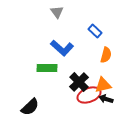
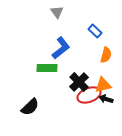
blue L-shape: moved 1 px left; rotated 80 degrees counterclockwise
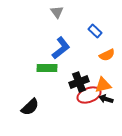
orange semicircle: moved 1 px right; rotated 49 degrees clockwise
black cross: rotated 24 degrees clockwise
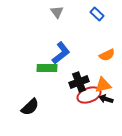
blue rectangle: moved 2 px right, 17 px up
blue L-shape: moved 5 px down
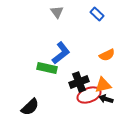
green rectangle: rotated 12 degrees clockwise
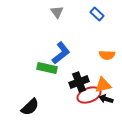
orange semicircle: rotated 28 degrees clockwise
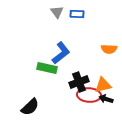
blue rectangle: moved 20 px left; rotated 40 degrees counterclockwise
orange semicircle: moved 2 px right, 6 px up
red ellipse: rotated 25 degrees clockwise
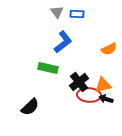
orange semicircle: rotated 28 degrees counterclockwise
blue L-shape: moved 2 px right, 11 px up
green rectangle: moved 1 px right
black cross: rotated 18 degrees counterclockwise
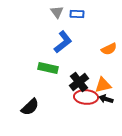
red ellipse: moved 3 px left, 2 px down
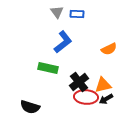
black arrow: rotated 48 degrees counterclockwise
black semicircle: rotated 60 degrees clockwise
